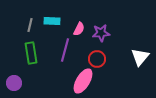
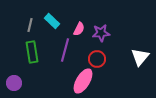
cyan rectangle: rotated 42 degrees clockwise
green rectangle: moved 1 px right, 1 px up
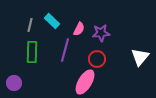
green rectangle: rotated 10 degrees clockwise
pink ellipse: moved 2 px right, 1 px down
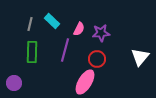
gray line: moved 1 px up
